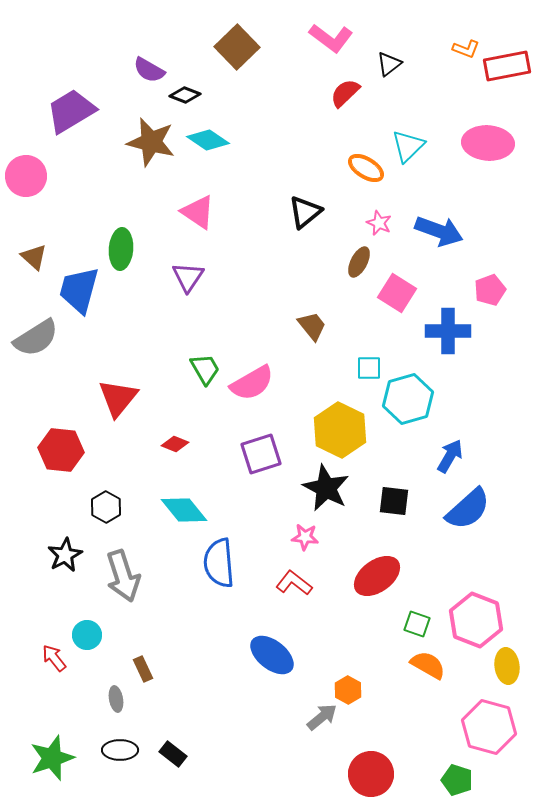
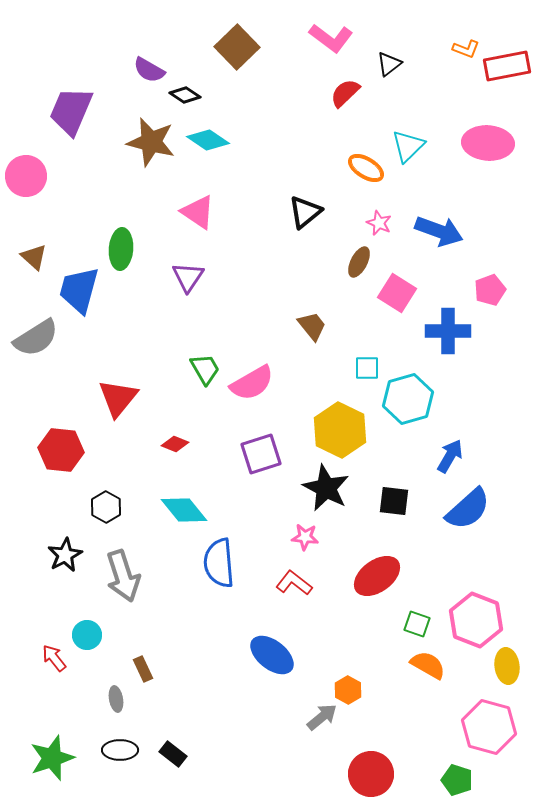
black diamond at (185, 95): rotated 12 degrees clockwise
purple trapezoid at (71, 111): rotated 36 degrees counterclockwise
cyan square at (369, 368): moved 2 px left
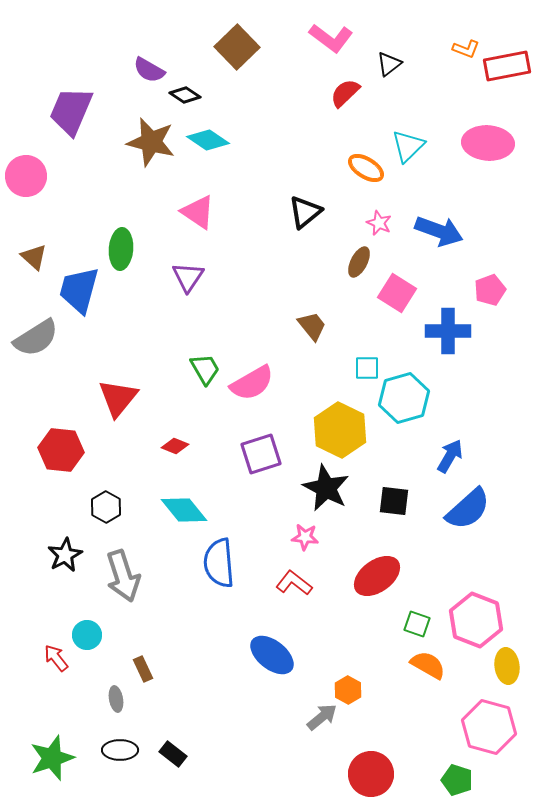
cyan hexagon at (408, 399): moved 4 px left, 1 px up
red diamond at (175, 444): moved 2 px down
red arrow at (54, 658): moved 2 px right
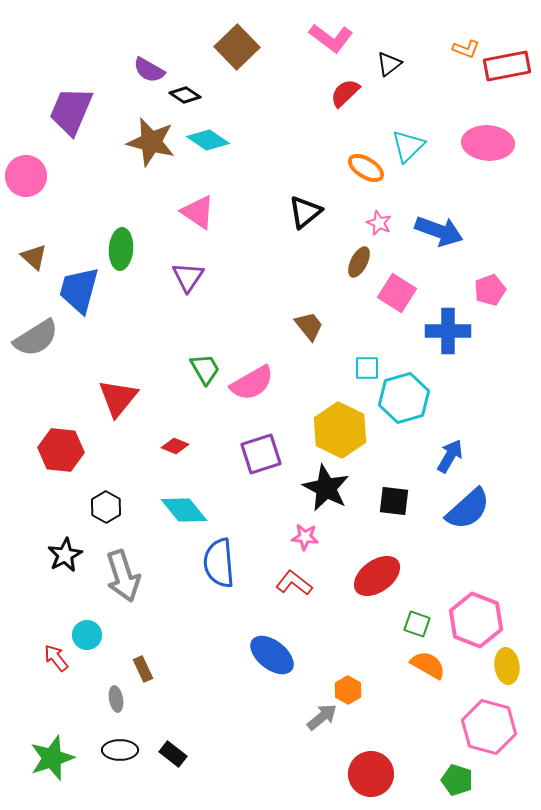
brown trapezoid at (312, 326): moved 3 px left
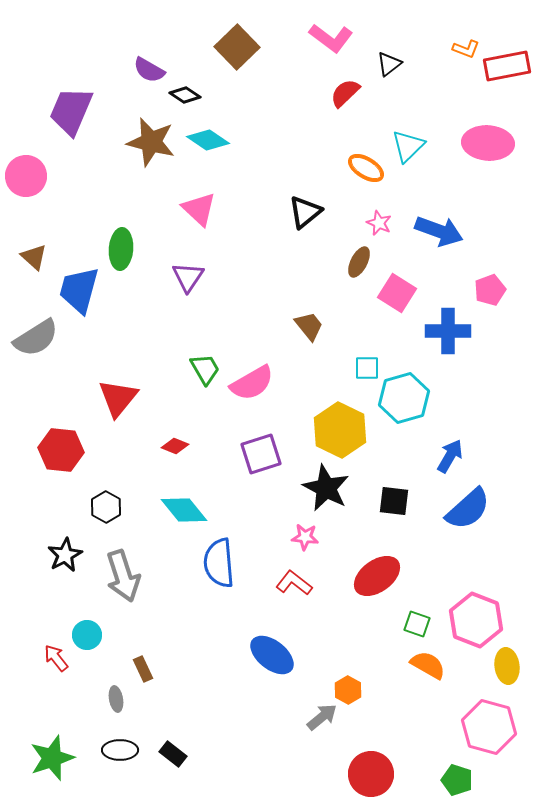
pink triangle at (198, 212): moved 1 px right, 3 px up; rotated 9 degrees clockwise
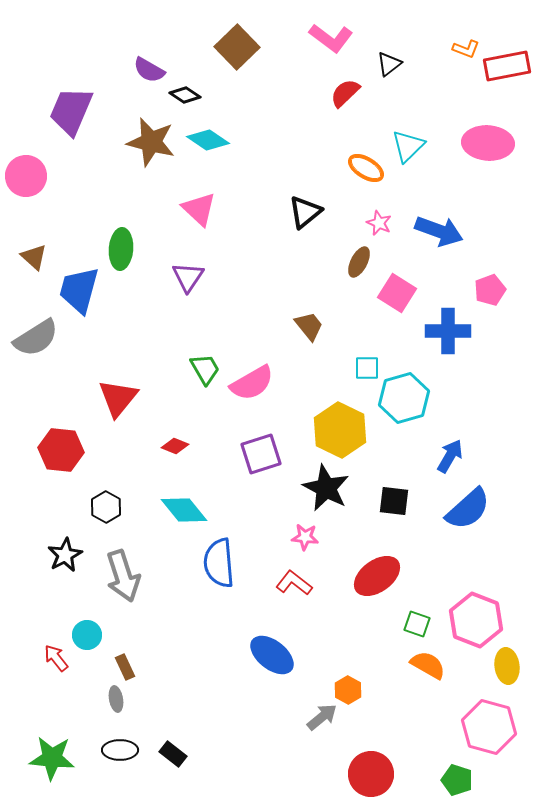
brown rectangle at (143, 669): moved 18 px left, 2 px up
green star at (52, 758): rotated 24 degrees clockwise
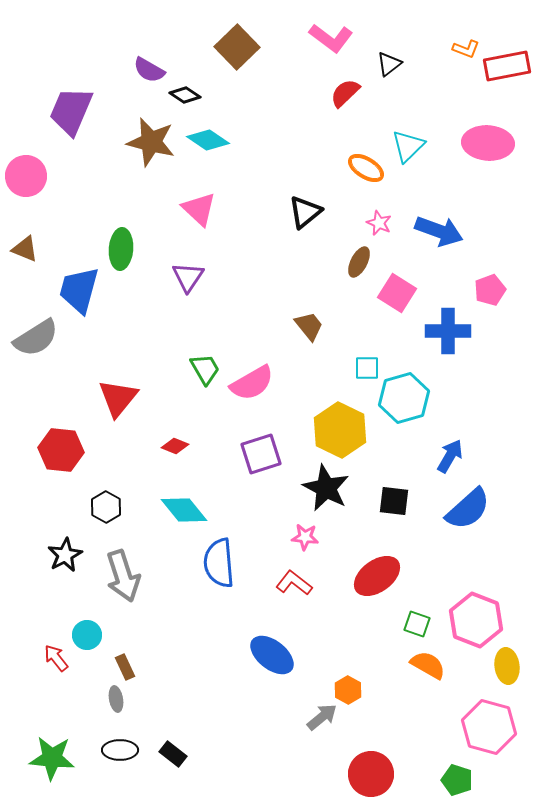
brown triangle at (34, 257): moved 9 px left, 8 px up; rotated 20 degrees counterclockwise
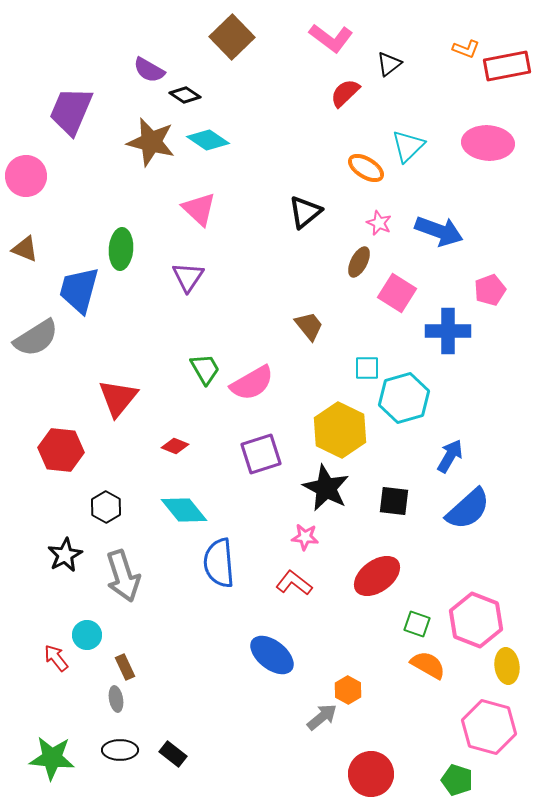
brown square at (237, 47): moved 5 px left, 10 px up
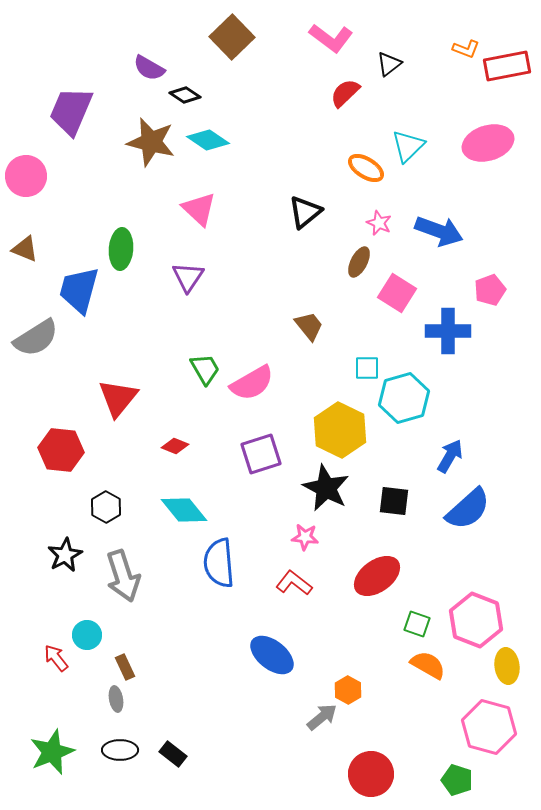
purple semicircle at (149, 70): moved 2 px up
pink ellipse at (488, 143): rotated 21 degrees counterclockwise
green star at (52, 758): moved 6 px up; rotated 27 degrees counterclockwise
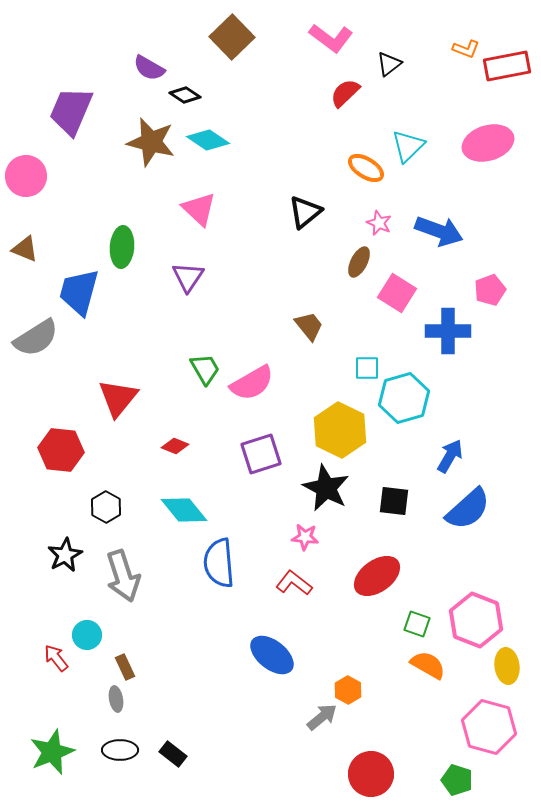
green ellipse at (121, 249): moved 1 px right, 2 px up
blue trapezoid at (79, 290): moved 2 px down
